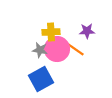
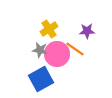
yellow cross: moved 2 px left, 3 px up; rotated 30 degrees counterclockwise
pink circle: moved 5 px down
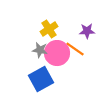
pink circle: moved 1 px up
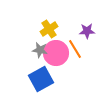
orange line: rotated 24 degrees clockwise
pink circle: moved 1 px left
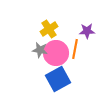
orange line: rotated 42 degrees clockwise
blue square: moved 17 px right
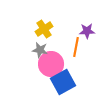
yellow cross: moved 5 px left
orange line: moved 1 px right, 2 px up
pink circle: moved 5 px left, 11 px down
blue square: moved 5 px right, 3 px down
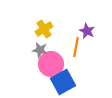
purple star: rotated 28 degrees clockwise
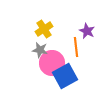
orange line: rotated 18 degrees counterclockwise
pink circle: moved 1 px right, 1 px up
blue square: moved 2 px right, 6 px up
